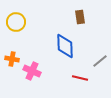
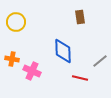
blue diamond: moved 2 px left, 5 px down
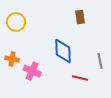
gray line: rotated 63 degrees counterclockwise
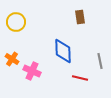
orange cross: rotated 24 degrees clockwise
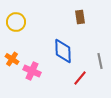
red line: rotated 63 degrees counterclockwise
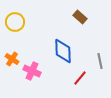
brown rectangle: rotated 40 degrees counterclockwise
yellow circle: moved 1 px left
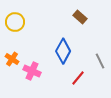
blue diamond: rotated 30 degrees clockwise
gray line: rotated 14 degrees counterclockwise
red line: moved 2 px left
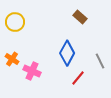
blue diamond: moved 4 px right, 2 px down
